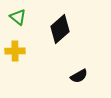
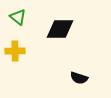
black diamond: rotated 40 degrees clockwise
black semicircle: moved 2 px down; rotated 48 degrees clockwise
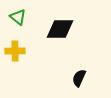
black semicircle: rotated 96 degrees clockwise
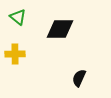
yellow cross: moved 3 px down
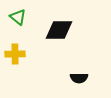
black diamond: moved 1 px left, 1 px down
black semicircle: rotated 114 degrees counterclockwise
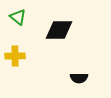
yellow cross: moved 2 px down
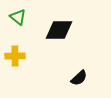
black semicircle: rotated 42 degrees counterclockwise
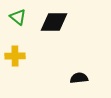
black diamond: moved 5 px left, 8 px up
black semicircle: rotated 144 degrees counterclockwise
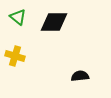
yellow cross: rotated 18 degrees clockwise
black semicircle: moved 1 px right, 2 px up
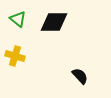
green triangle: moved 2 px down
black semicircle: rotated 54 degrees clockwise
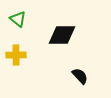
black diamond: moved 8 px right, 13 px down
yellow cross: moved 1 px right, 1 px up; rotated 18 degrees counterclockwise
